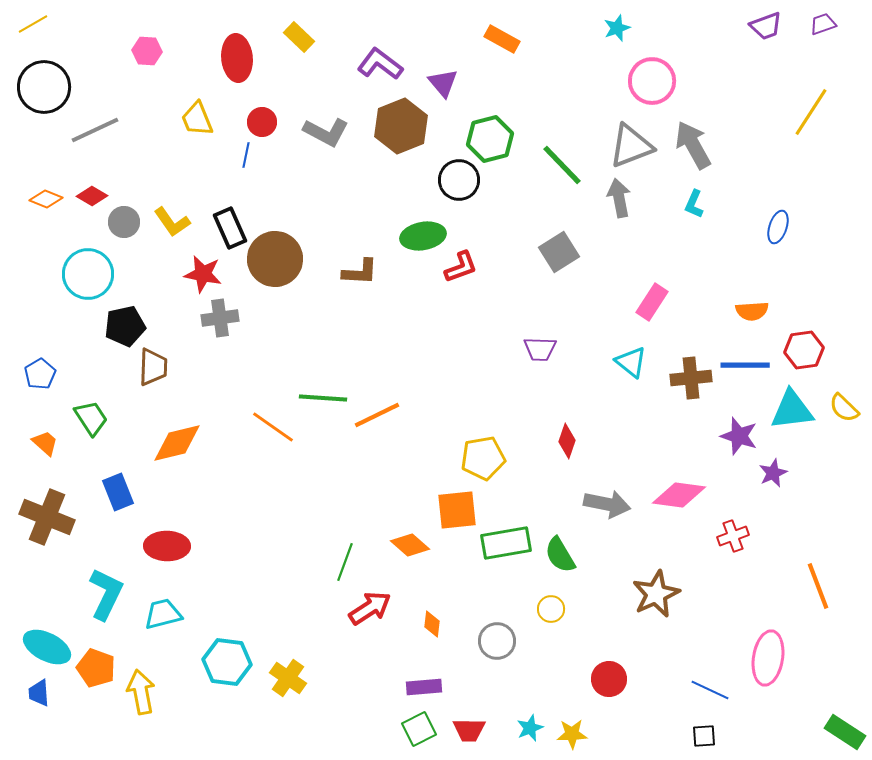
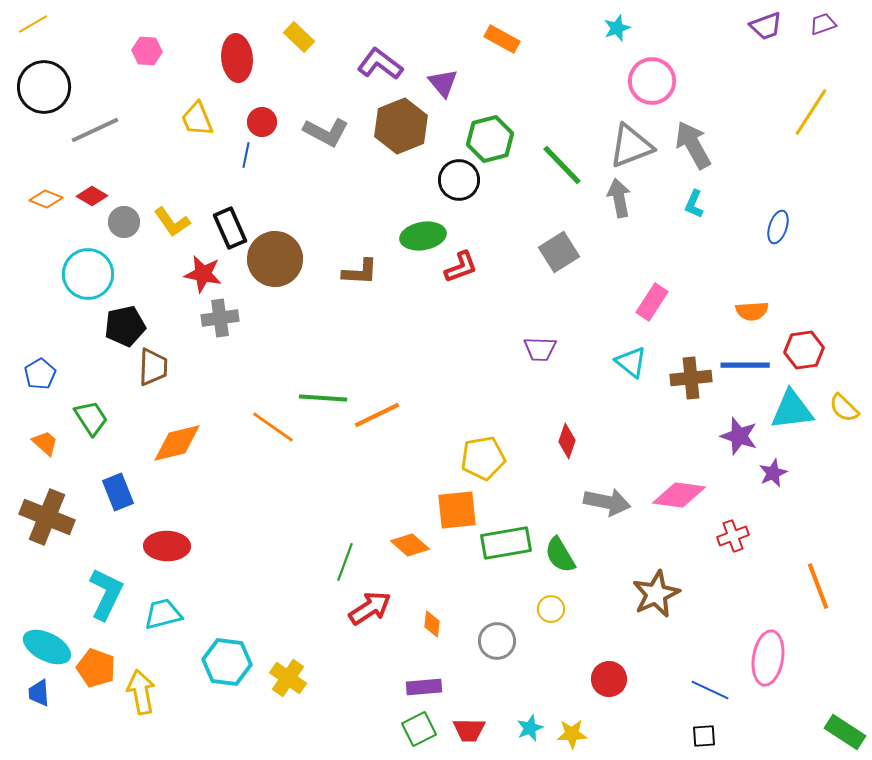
gray arrow at (607, 504): moved 2 px up
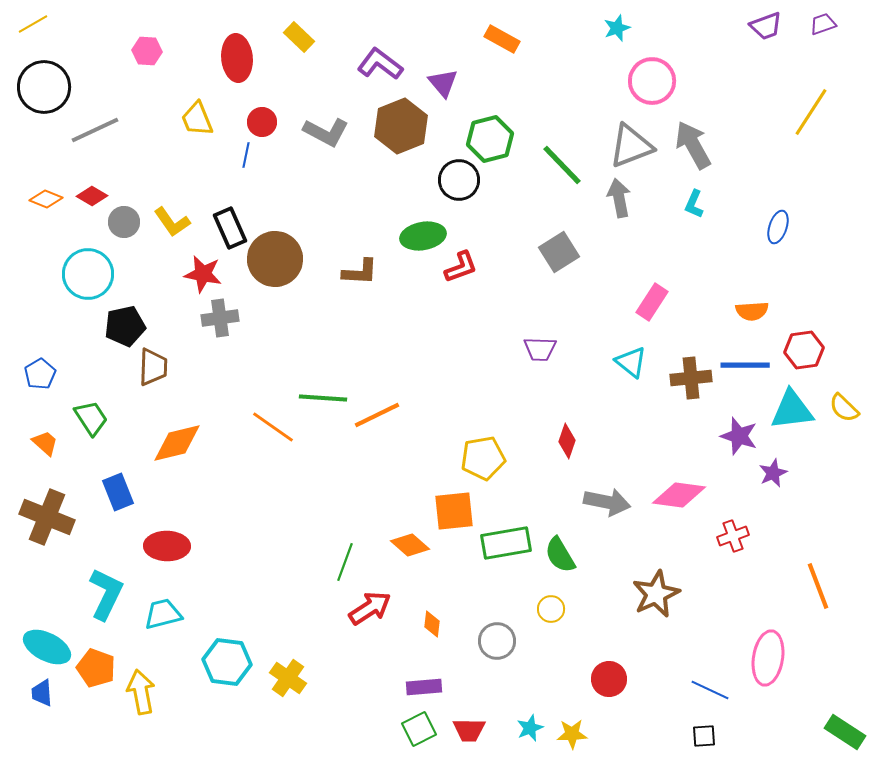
orange square at (457, 510): moved 3 px left, 1 px down
blue trapezoid at (39, 693): moved 3 px right
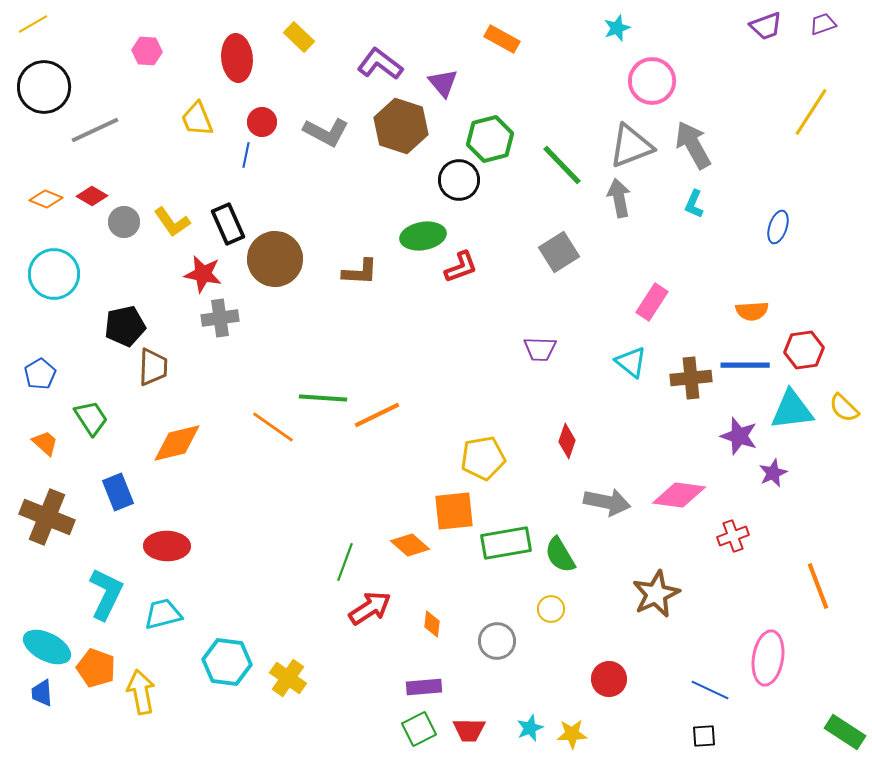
brown hexagon at (401, 126): rotated 20 degrees counterclockwise
black rectangle at (230, 228): moved 2 px left, 4 px up
cyan circle at (88, 274): moved 34 px left
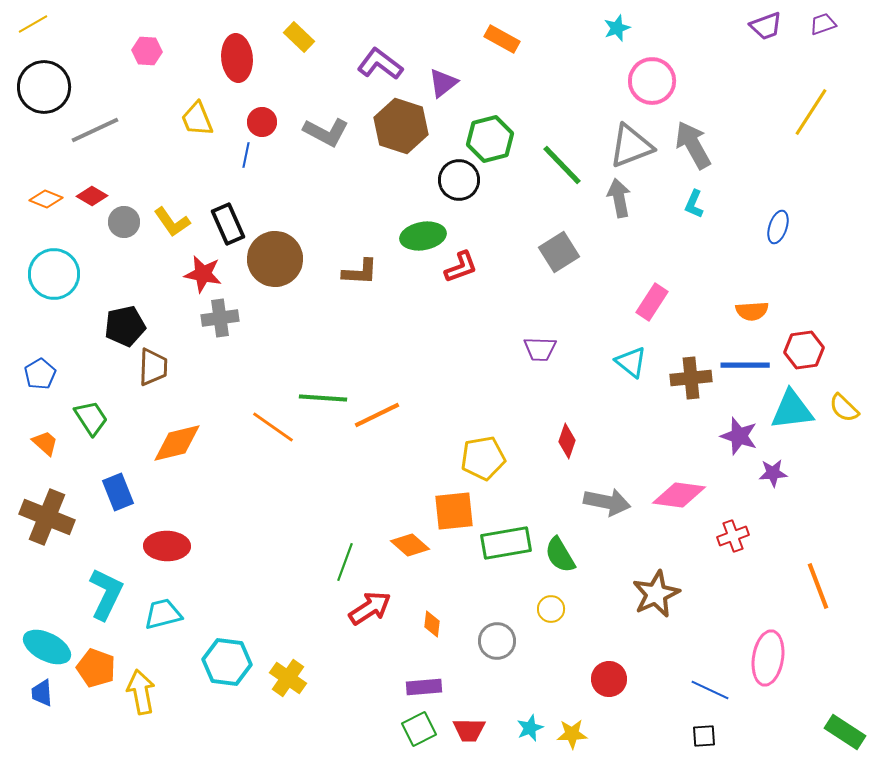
purple triangle at (443, 83): rotated 32 degrees clockwise
purple star at (773, 473): rotated 20 degrees clockwise
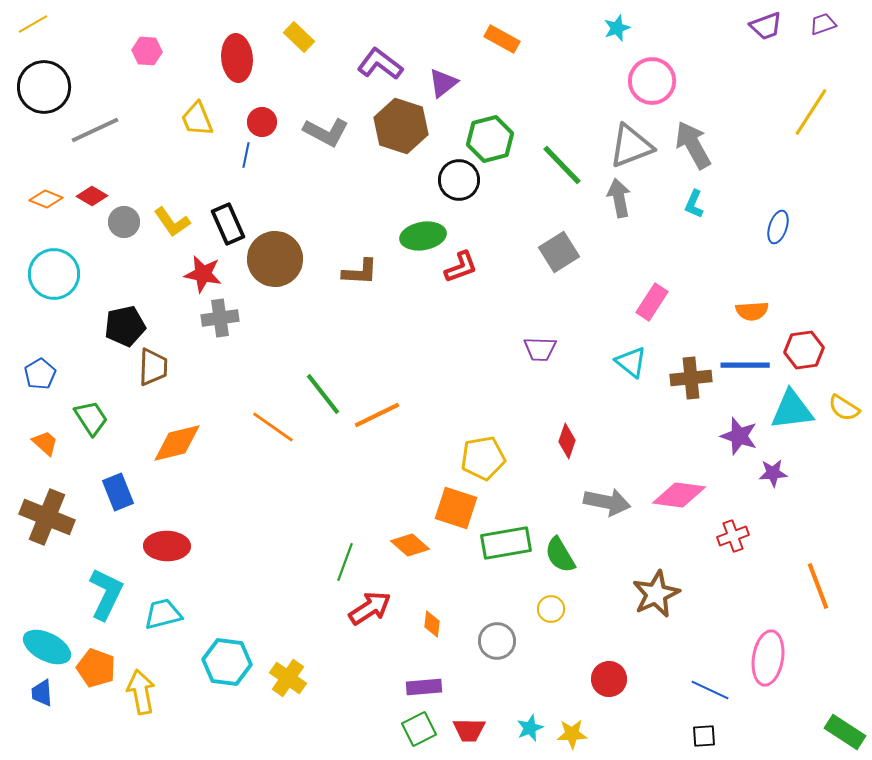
green line at (323, 398): moved 4 px up; rotated 48 degrees clockwise
yellow semicircle at (844, 408): rotated 12 degrees counterclockwise
orange square at (454, 511): moved 2 px right, 3 px up; rotated 24 degrees clockwise
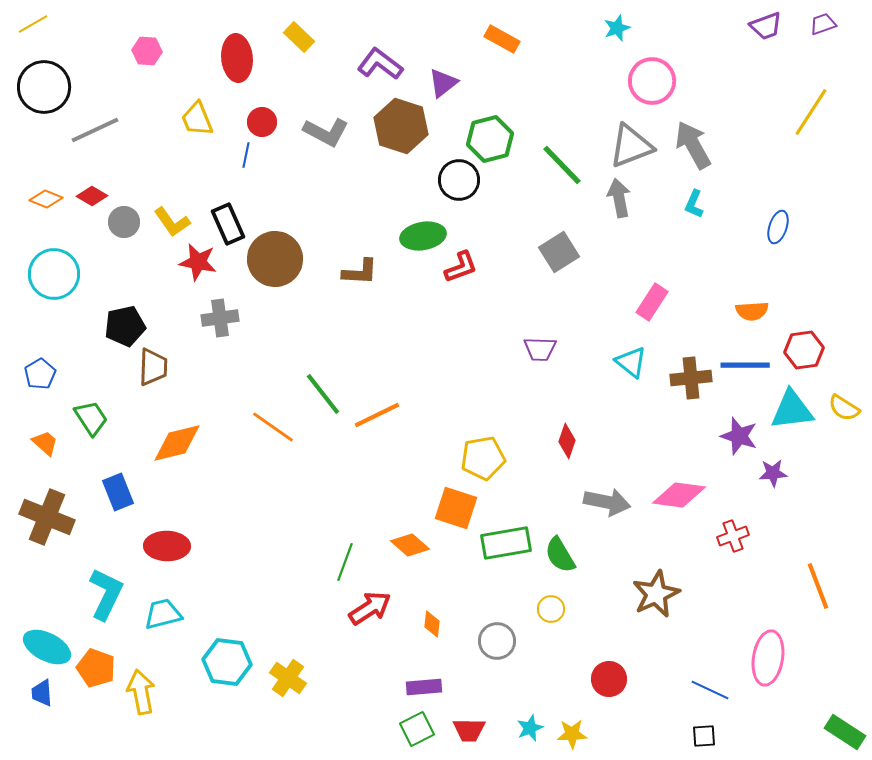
red star at (203, 274): moved 5 px left, 12 px up
green square at (419, 729): moved 2 px left
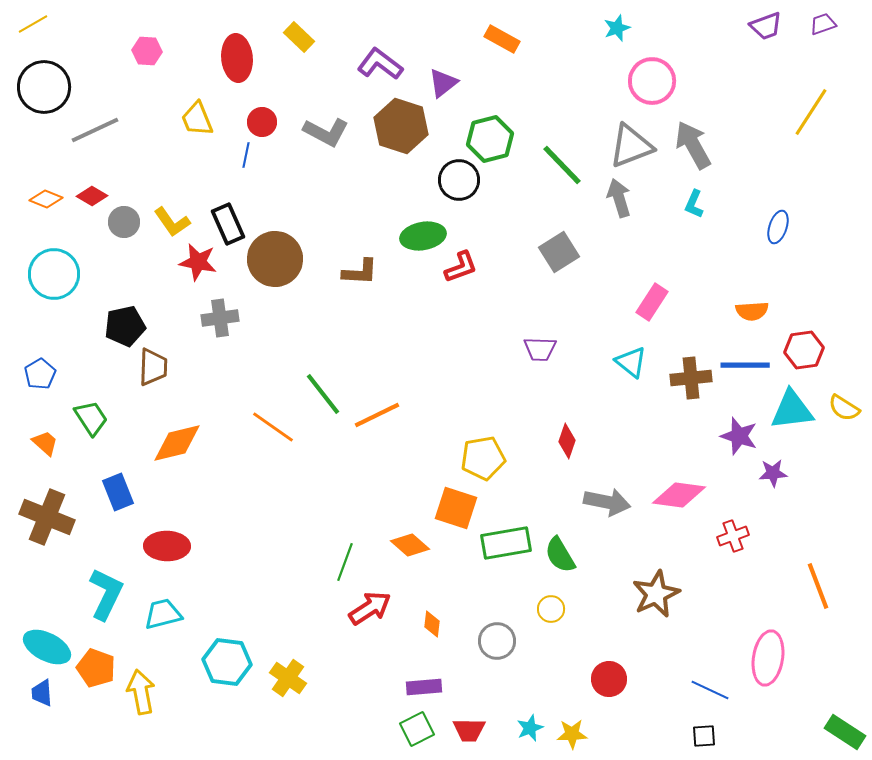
gray arrow at (619, 198): rotated 6 degrees counterclockwise
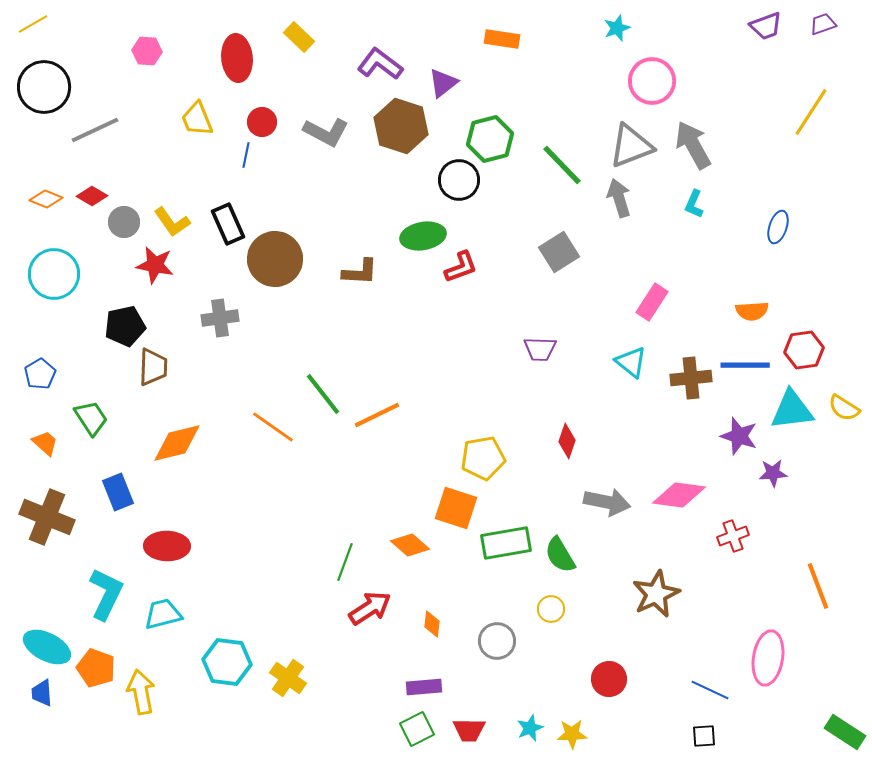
orange rectangle at (502, 39): rotated 20 degrees counterclockwise
red star at (198, 262): moved 43 px left, 3 px down
